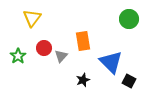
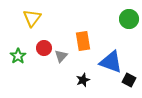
blue triangle: rotated 25 degrees counterclockwise
black square: moved 1 px up
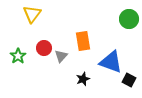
yellow triangle: moved 4 px up
black star: moved 1 px up
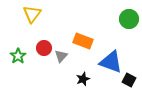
orange rectangle: rotated 60 degrees counterclockwise
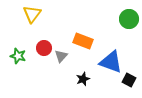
green star: rotated 21 degrees counterclockwise
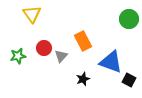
yellow triangle: rotated 12 degrees counterclockwise
orange rectangle: rotated 42 degrees clockwise
green star: rotated 28 degrees counterclockwise
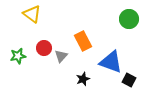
yellow triangle: rotated 18 degrees counterclockwise
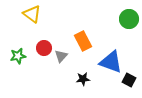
black star: rotated 16 degrees clockwise
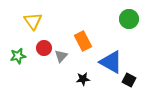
yellow triangle: moved 1 px right, 7 px down; rotated 18 degrees clockwise
blue triangle: rotated 10 degrees clockwise
